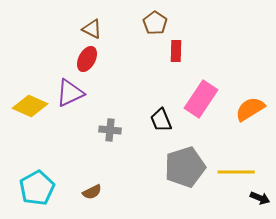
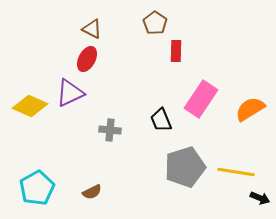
yellow line: rotated 9 degrees clockwise
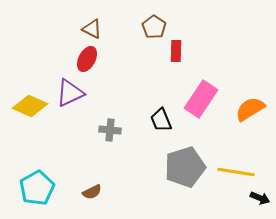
brown pentagon: moved 1 px left, 4 px down
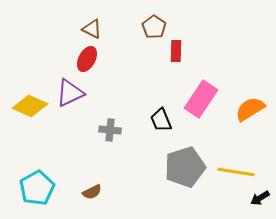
black arrow: rotated 126 degrees clockwise
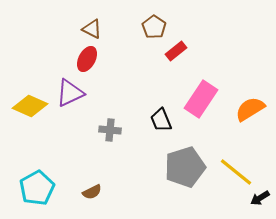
red rectangle: rotated 50 degrees clockwise
yellow line: rotated 30 degrees clockwise
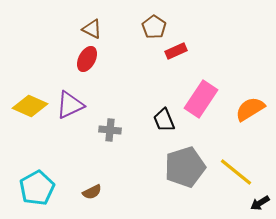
red rectangle: rotated 15 degrees clockwise
purple triangle: moved 12 px down
black trapezoid: moved 3 px right
black arrow: moved 5 px down
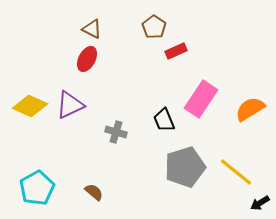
gray cross: moved 6 px right, 2 px down; rotated 10 degrees clockwise
brown semicircle: moved 2 px right; rotated 114 degrees counterclockwise
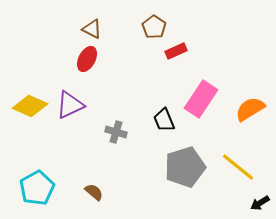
yellow line: moved 2 px right, 5 px up
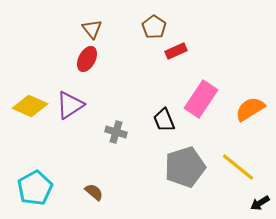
brown triangle: rotated 25 degrees clockwise
purple triangle: rotated 8 degrees counterclockwise
cyan pentagon: moved 2 px left
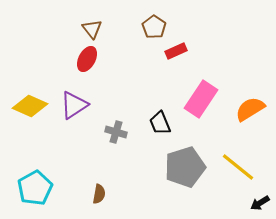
purple triangle: moved 4 px right
black trapezoid: moved 4 px left, 3 px down
brown semicircle: moved 5 px right, 2 px down; rotated 60 degrees clockwise
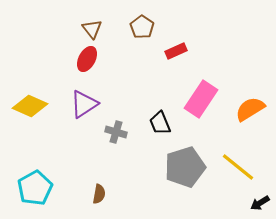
brown pentagon: moved 12 px left
purple triangle: moved 10 px right, 1 px up
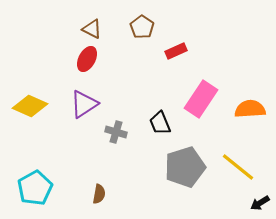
brown triangle: rotated 25 degrees counterclockwise
orange semicircle: rotated 28 degrees clockwise
